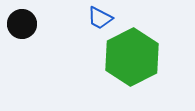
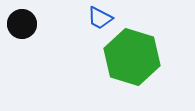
green hexagon: rotated 16 degrees counterclockwise
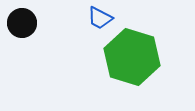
black circle: moved 1 px up
